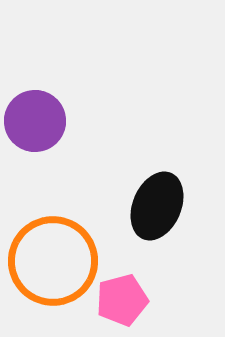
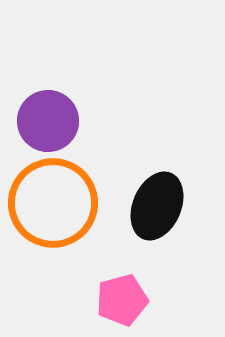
purple circle: moved 13 px right
orange circle: moved 58 px up
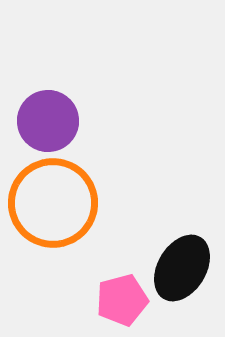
black ellipse: moved 25 px right, 62 px down; rotated 8 degrees clockwise
